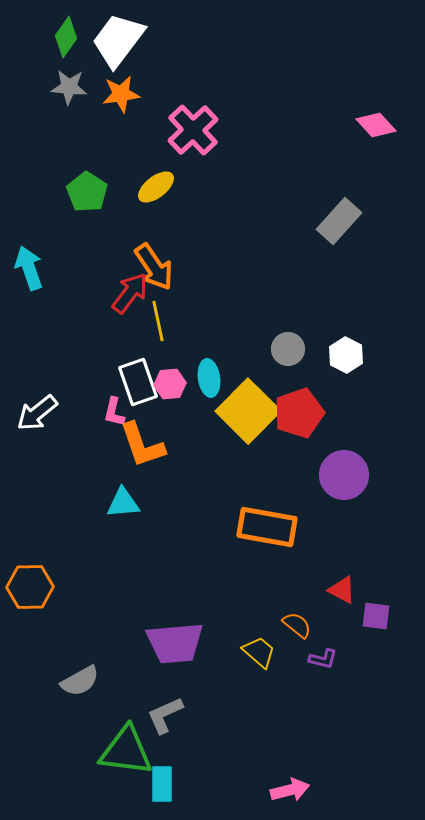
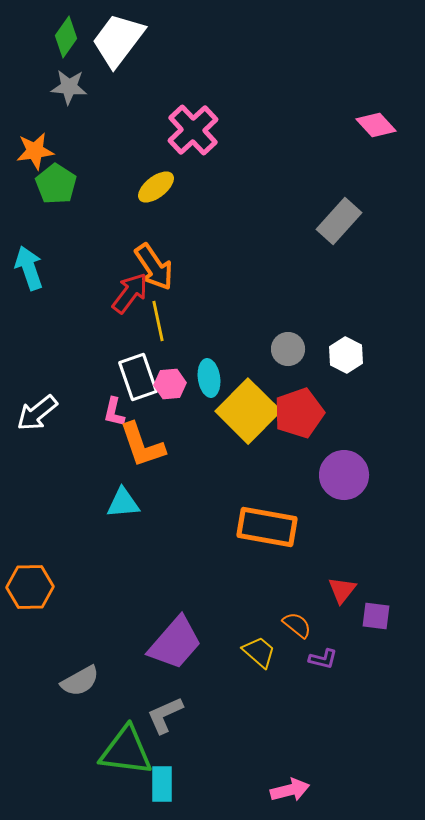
orange star: moved 86 px left, 57 px down
green pentagon: moved 31 px left, 8 px up
white rectangle: moved 5 px up
red triangle: rotated 40 degrees clockwise
purple trapezoid: rotated 44 degrees counterclockwise
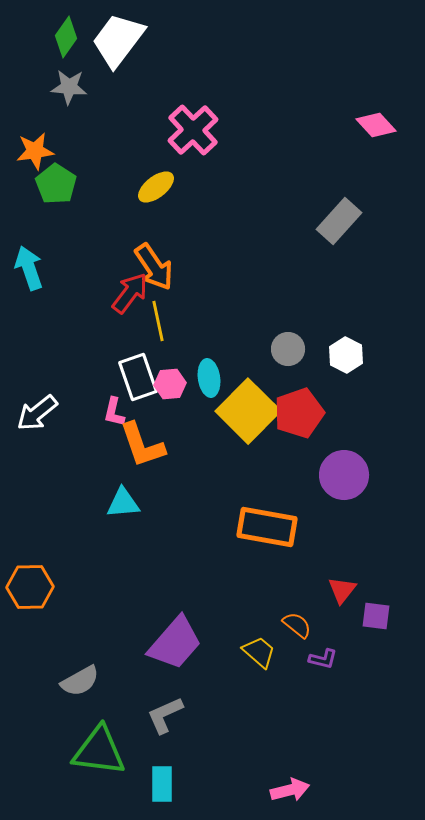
green triangle: moved 27 px left
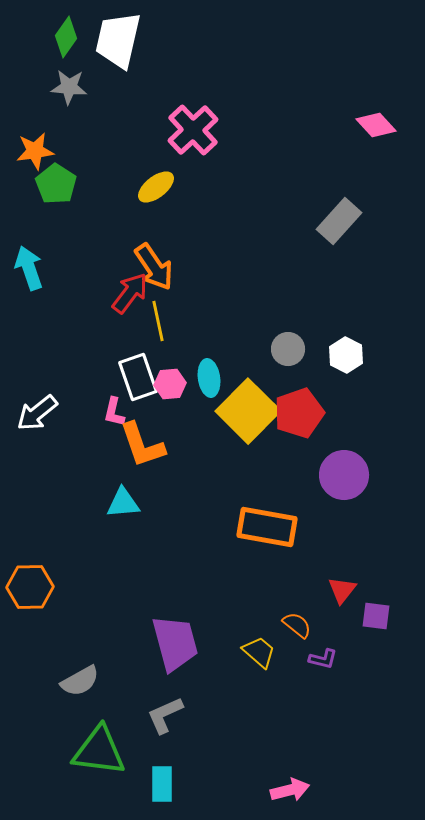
white trapezoid: rotated 24 degrees counterclockwise
purple trapezoid: rotated 56 degrees counterclockwise
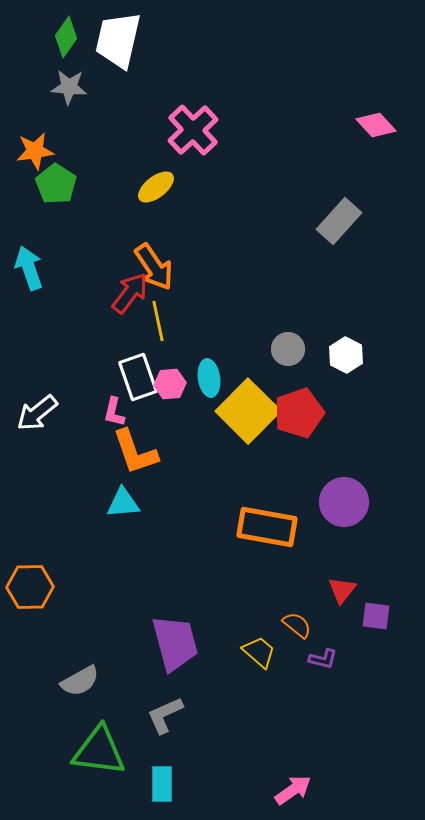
orange L-shape: moved 7 px left, 7 px down
purple circle: moved 27 px down
pink arrow: moved 3 px right; rotated 21 degrees counterclockwise
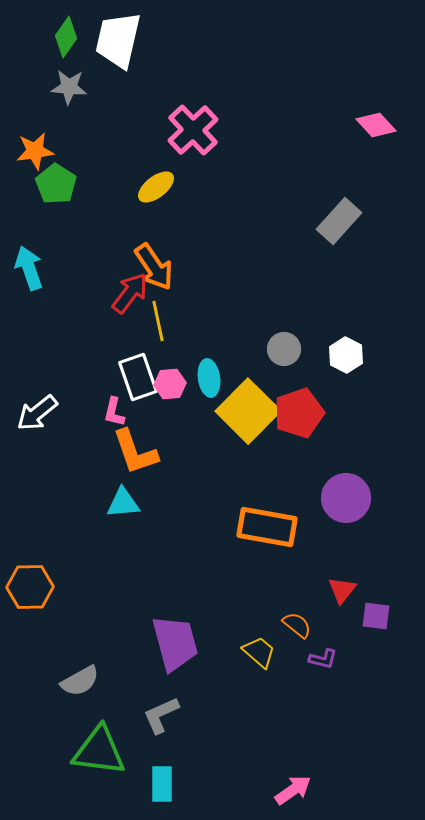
gray circle: moved 4 px left
purple circle: moved 2 px right, 4 px up
gray L-shape: moved 4 px left
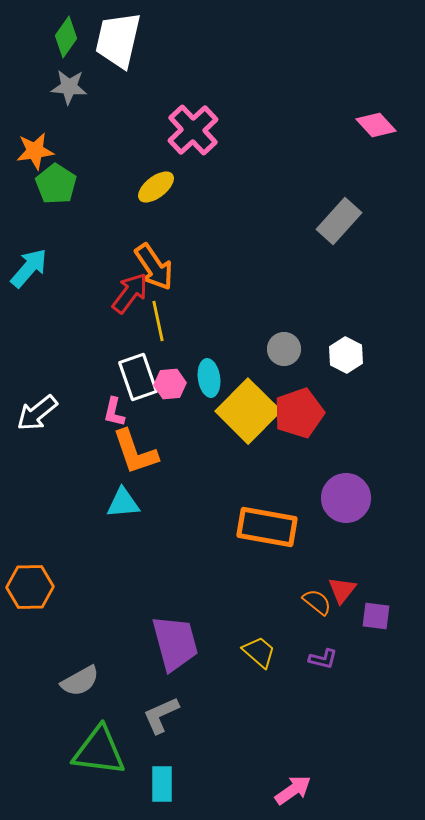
cyan arrow: rotated 60 degrees clockwise
orange semicircle: moved 20 px right, 23 px up
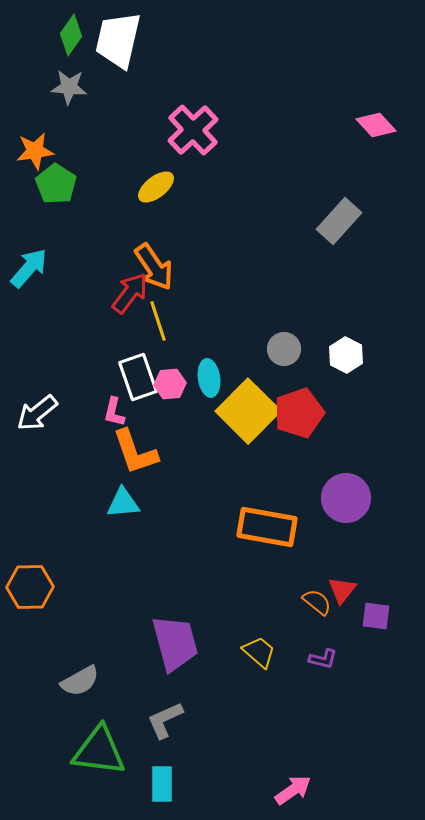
green diamond: moved 5 px right, 2 px up
yellow line: rotated 6 degrees counterclockwise
gray L-shape: moved 4 px right, 5 px down
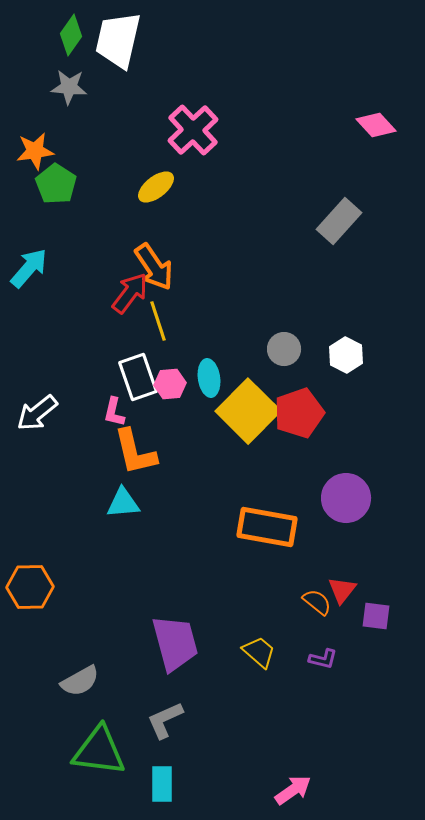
orange L-shape: rotated 6 degrees clockwise
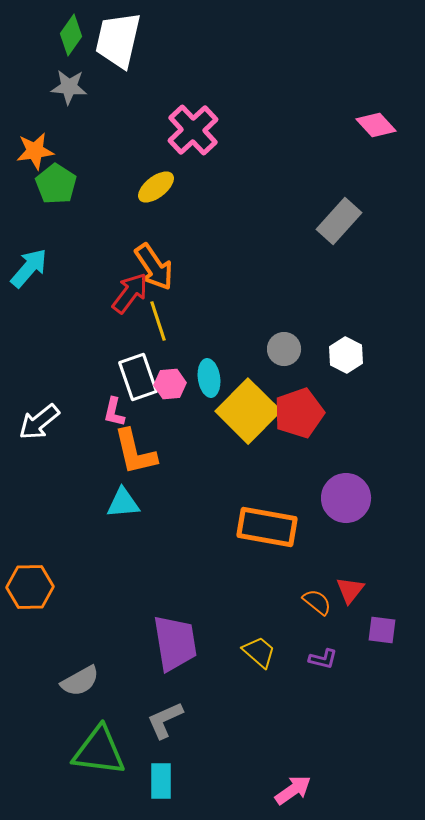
white arrow: moved 2 px right, 9 px down
red triangle: moved 8 px right
purple square: moved 6 px right, 14 px down
purple trapezoid: rotated 6 degrees clockwise
cyan rectangle: moved 1 px left, 3 px up
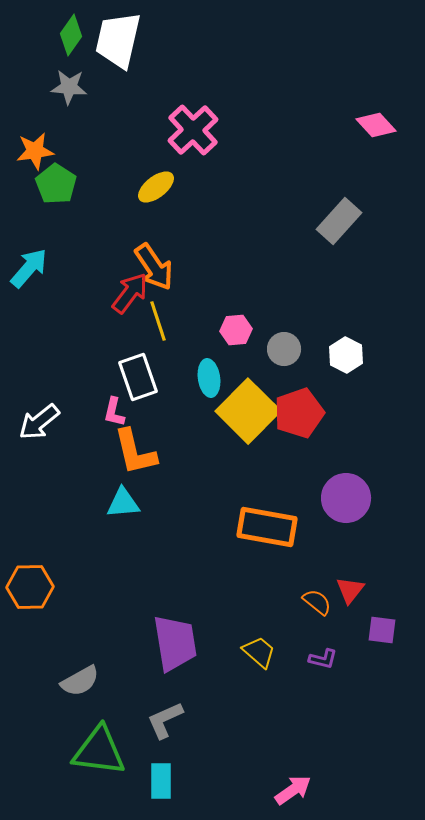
pink hexagon: moved 66 px right, 54 px up
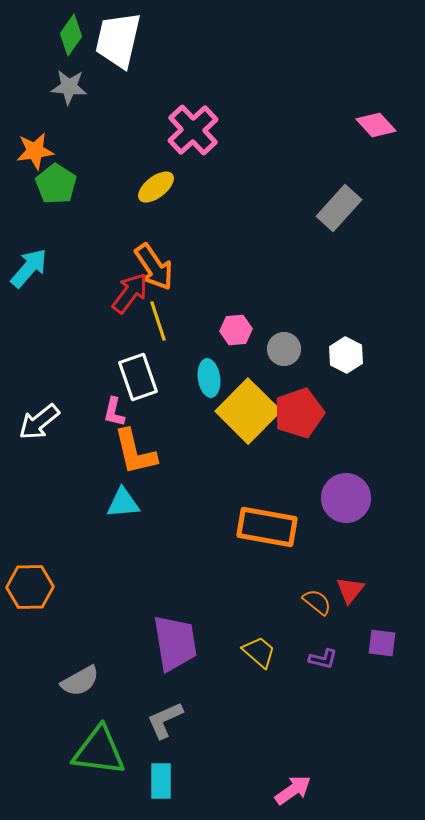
gray rectangle: moved 13 px up
purple square: moved 13 px down
